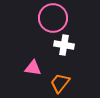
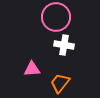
pink circle: moved 3 px right, 1 px up
pink triangle: moved 1 px left, 1 px down; rotated 12 degrees counterclockwise
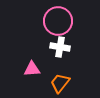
pink circle: moved 2 px right, 4 px down
white cross: moved 4 px left, 2 px down
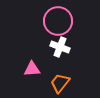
white cross: rotated 12 degrees clockwise
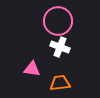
pink triangle: rotated 12 degrees clockwise
orange trapezoid: rotated 45 degrees clockwise
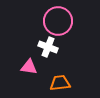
white cross: moved 12 px left
pink triangle: moved 3 px left, 2 px up
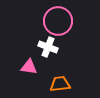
orange trapezoid: moved 1 px down
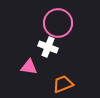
pink circle: moved 2 px down
orange trapezoid: moved 3 px right; rotated 15 degrees counterclockwise
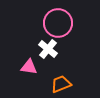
white cross: moved 2 px down; rotated 18 degrees clockwise
orange trapezoid: moved 2 px left
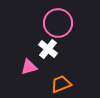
pink triangle: rotated 24 degrees counterclockwise
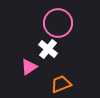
pink triangle: rotated 18 degrees counterclockwise
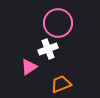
white cross: rotated 30 degrees clockwise
